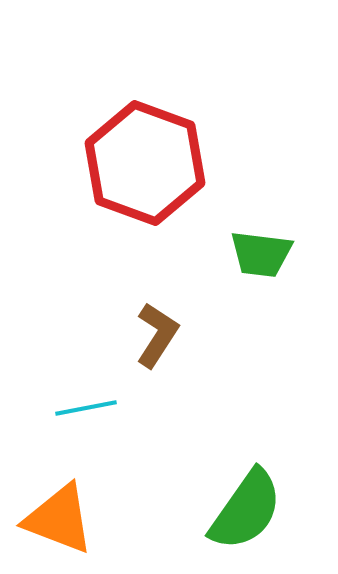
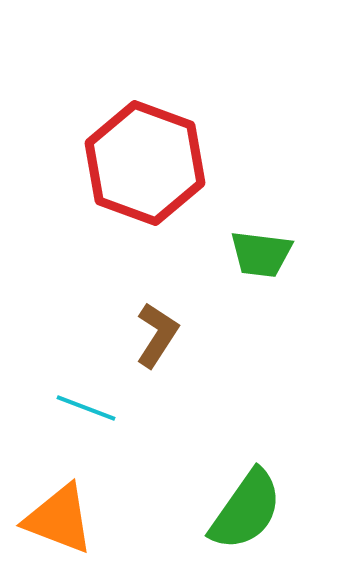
cyan line: rotated 32 degrees clockwise
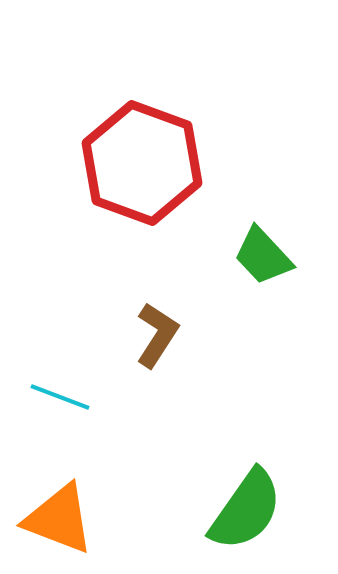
red hexagon: moved 3 px left
green trapezoid: moved 2 px right, 2 px down; rotated 40 degrees clockwise
cyan line: moved 26 px left, 11 px up
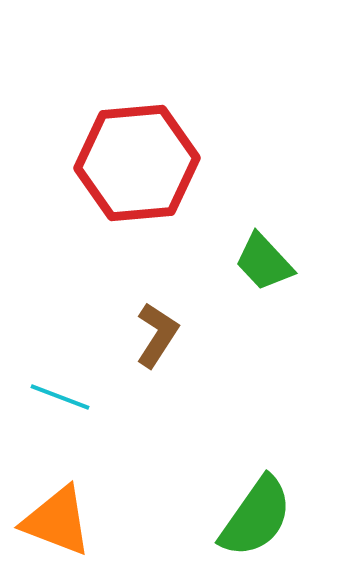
red hexagon: moved 5 px left; rotated 25 degrees counterclockwise
green trapezoid: moved 1 px right, 6 px down
green semicircle: moved 10 px right, 7 px down
orange triangle: moved 2 px left, 2 px down
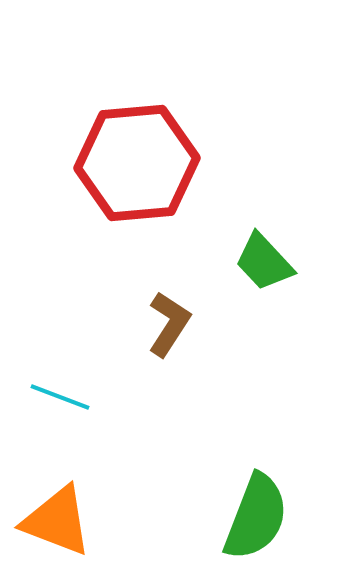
brown L-shape: moved 12 px right, 11 px up
green semicircle: rotated 14 degrees counterclockwise
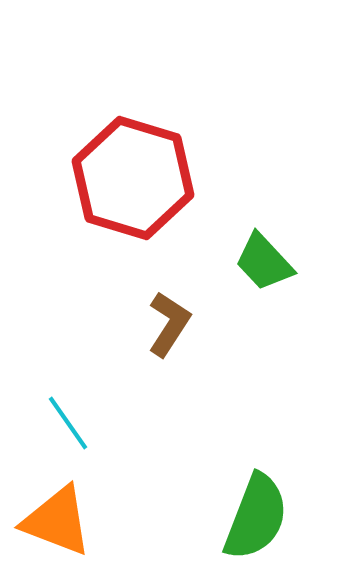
red hexagon: moved 4 px left, 15 px down; rotated 22 degrees clockwise
cyan line: moved 8 px right, 26 px down; rotated 34 degrees clockwise
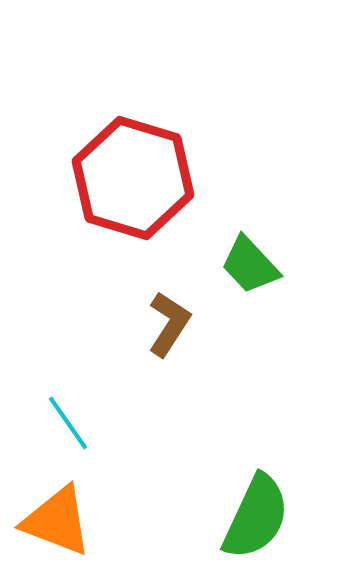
green trapezoid: moved 14 px left, 3 px down
green semicircle: rotated 4 degrees clockwise
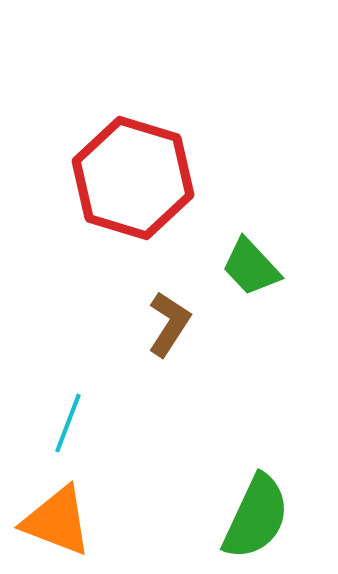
green trapezoid: moved 1 px right, 2 px down
cyan line: rotated 56 degrees clockwise
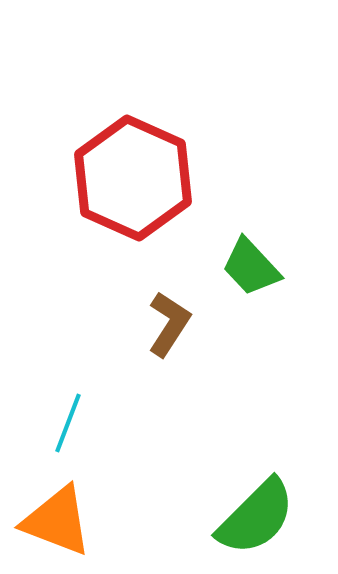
red hexagon: rotated 7 degrees clockwise
green semicircle: rotated 20 degrees clockwise
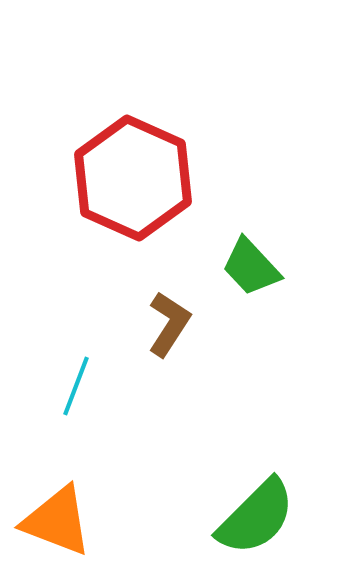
cyan line: moved 8 px right, 37 px up
